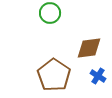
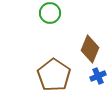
brown diamond: moved 1 px right, 1 px down; rotated 60 degrees counterclockwise
blue cross: rotated 35 degrees clockwise
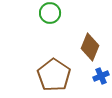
brown diamond: moved 2 px up
blue cross: moved 3 px right
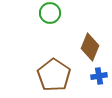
blue cross: moved 2 px left; rotated 14 degrees clockwise
